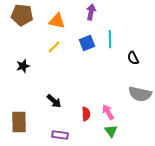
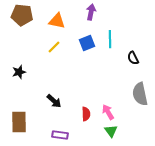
black star: moved 4 px left, 6 px down
gray semicircle: rotated 65 degrees clockwise
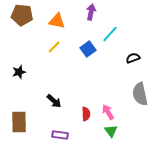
cyan line: moved 5 px up; rotated 42 degrees clockwise
blue square: moved 1 px right, 6 px down; rotated 14 degrees counterclockwise
black semicircle: rotated 96 degrees clockwise
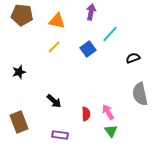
brown rectangle: rotated 20 degrees counterclockwise
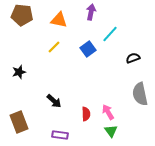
orange triangle: moved 2 px right, 1 px up
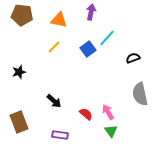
cyan line: moved 3 px left, 4 px down
red semicircle: rotated 48 degrees counterclockwise
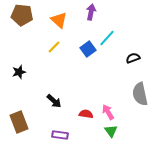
orange triangle: rotated 30 degrees clockwise
red semicircle: rotated 32 degrees counterclockwise
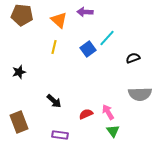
purple arrow: moved 6 px left; rotated 98 degrees counterclockwise
yellow line: rotated 32 degrees counterclockwise
gray semicircle: rotated 80 degrees counterclockwise
red semicircle: rotated 32 degrees counterclockwise
green triangle: moved 2 px right
